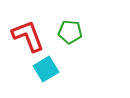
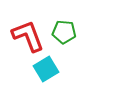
green pentagon: moved 6 px left
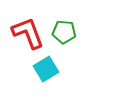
red L-shape: moved 3 px up
